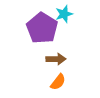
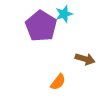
purple pentagon: moved 1 px left, 2 px up
brown arrow: moved 29 px right; rotated 18 degrees clockwise
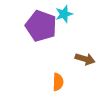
purple pentagon: rotated 12 degrees counterclockwise
orange semicircle: rotated 36 degrees counterclockwise
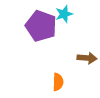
brown arrow: moved 2 px right, 1 px up; rotated 12 degrees counterclockwise
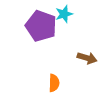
brown arrow: rotated 12 degrees clockwise
orange semicircle: moved 4 px left, 1 px down
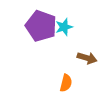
cyan star: moved 13 px down
orange semicircle: moved 12 px right; rotated 12 degrees clockwise
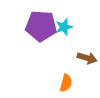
purple pentagon: rotated 16 degrees counterclockwise
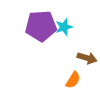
purple pentagon: rotated 8 degrees counterclockwise
orange semicircle: moved 7 px right, 3 px up; rotated 18 degrees clockwise
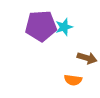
orange semicircle: rotated 66 degrees clockwise
